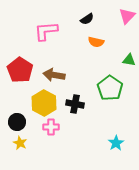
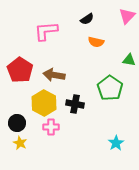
black circle: moved 1 px down
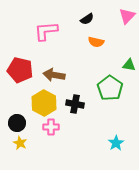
green triangle: moved 5 px down
red pentagon: rotated 20 degrees counterclockwise
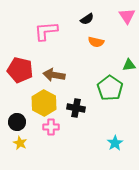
pink triangle: rotated 18 degrees counterclockwise
green triangle: rotated 16 degrees counterclockwise
black cross: moved 1 px right, 4 px down
black circle: moved 1 px up
cyan star: moved 1 px left
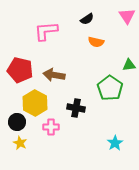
yellow hexagon: moved 9 px left
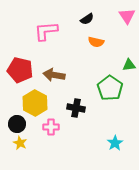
black circle: moved 2 px down
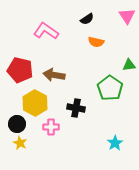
pink L-shape: rotated 40 degrees clockwise
